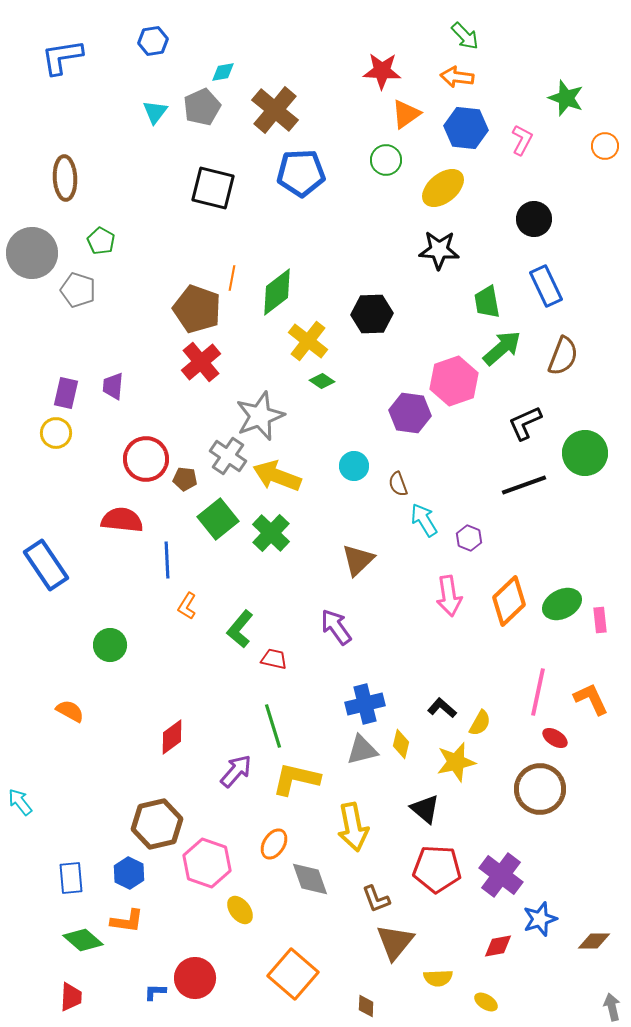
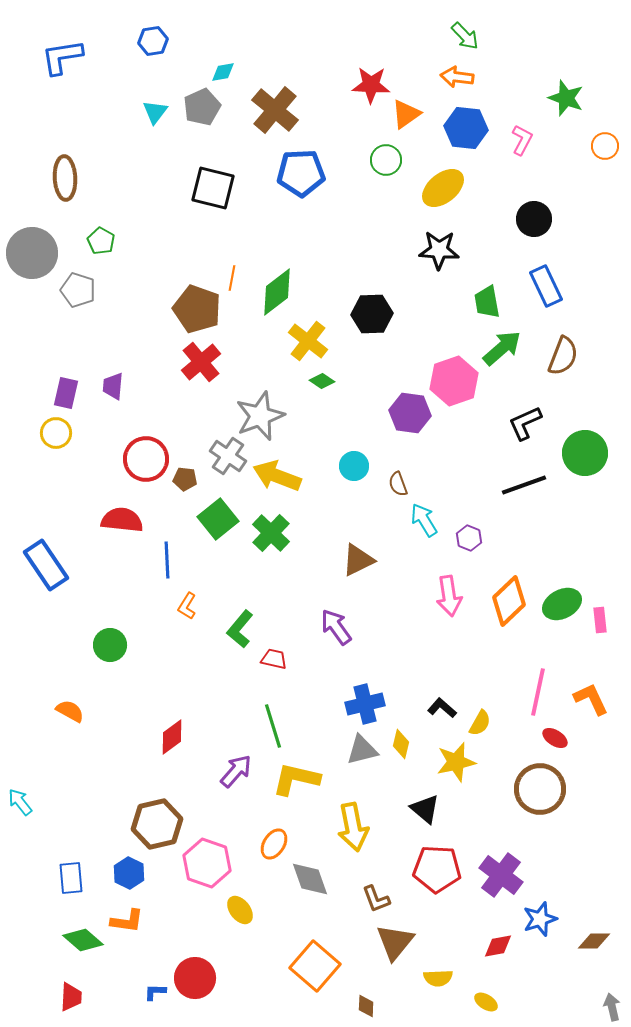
red star at (382, 71): moved 11 px left, 14 px down
brown triangle at (358, 560): rotated 18 degrees clockwise
orange square at (293, 974): moved 22 px right, 8 px up
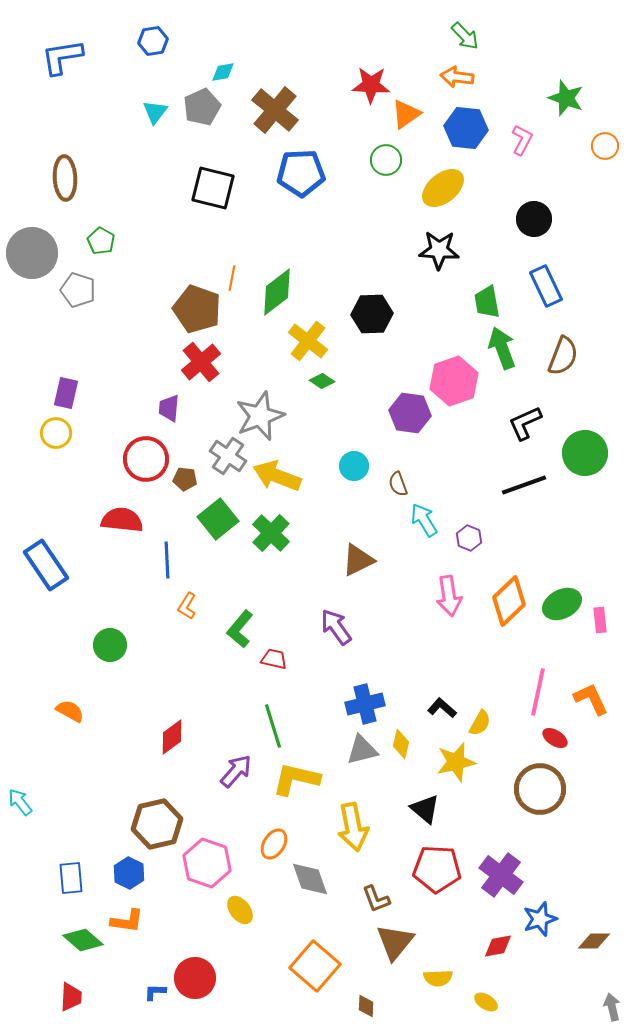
green arrow at (502, 348): rotated 69 degrees counterclockwise
purple trapezoid at (113, 386): moved 56 px right, 22 px down
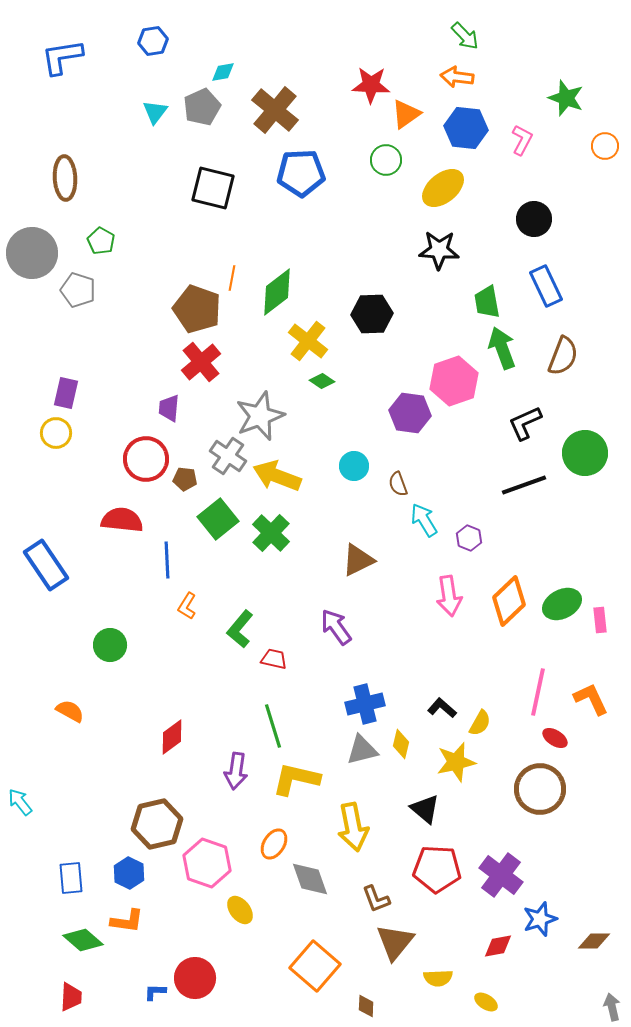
purple arrow at (236, 771): rotated 147 degrees clockwise
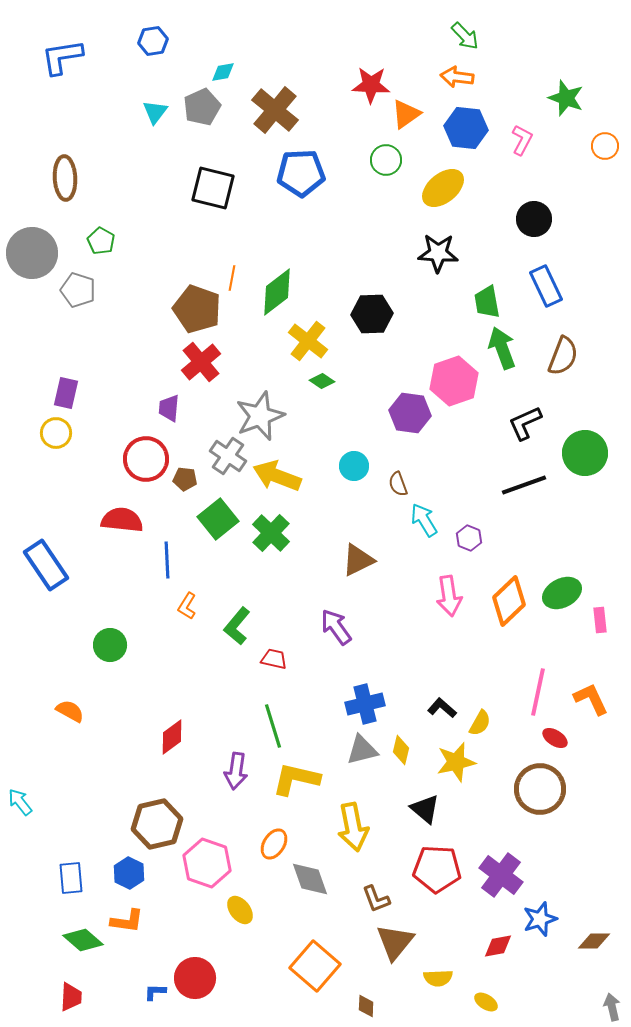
black star at (439, 250): moved 1 px left, 3 px down
green ellipse at (562, 604): moved 11 px up
green L-shape at (240, 629): moved 3 px left, 3 px up
yellow diamond at (401, 744): moved 6 px down
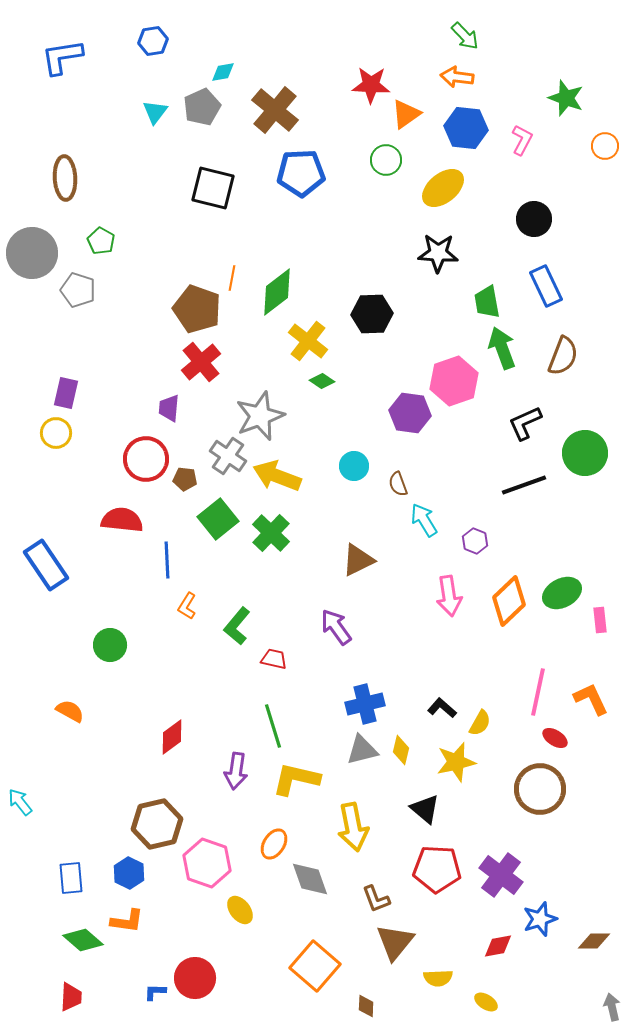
purple hexagon at (469, 538): moved 6 px right, 3 px down
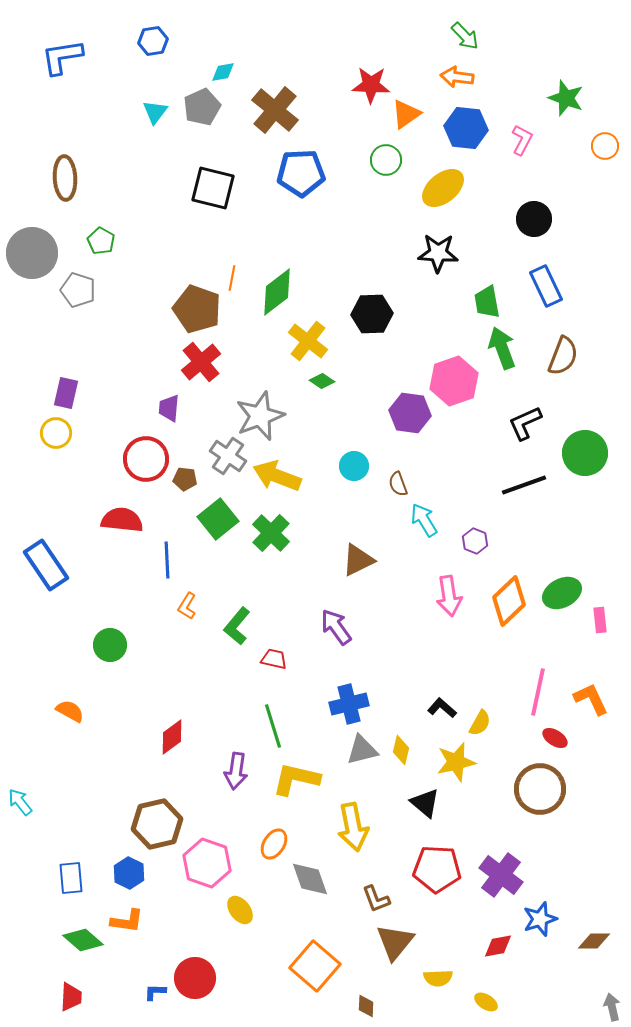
blue cross at (365, 704): moved 16 px left
black triangle at (425, 809): moved 6 px up
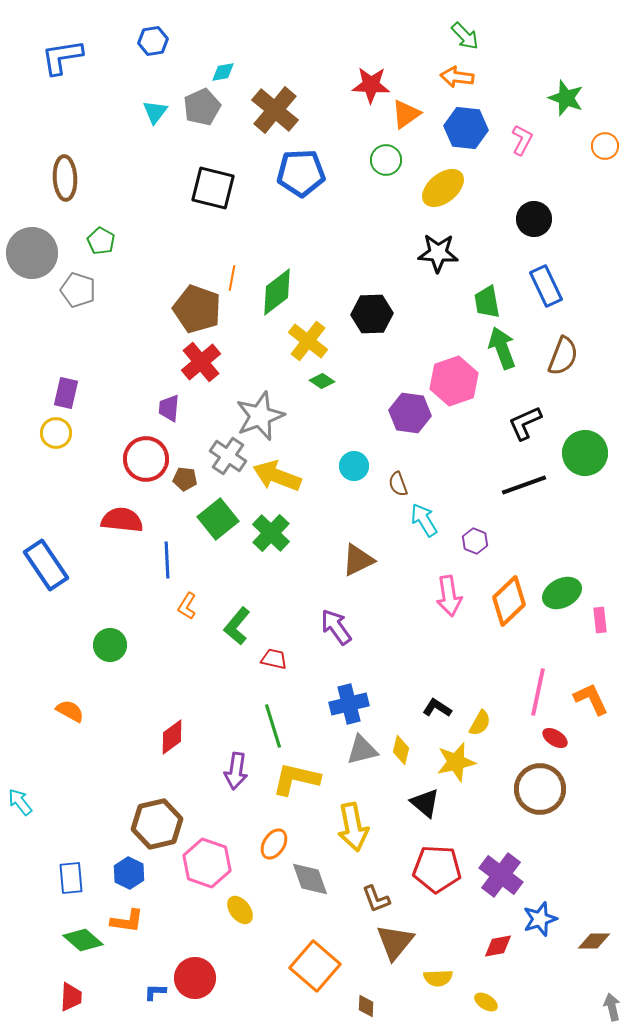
black L-shape at (442, 708): moved 5 px left; rotated 8 degrees counterclockwise
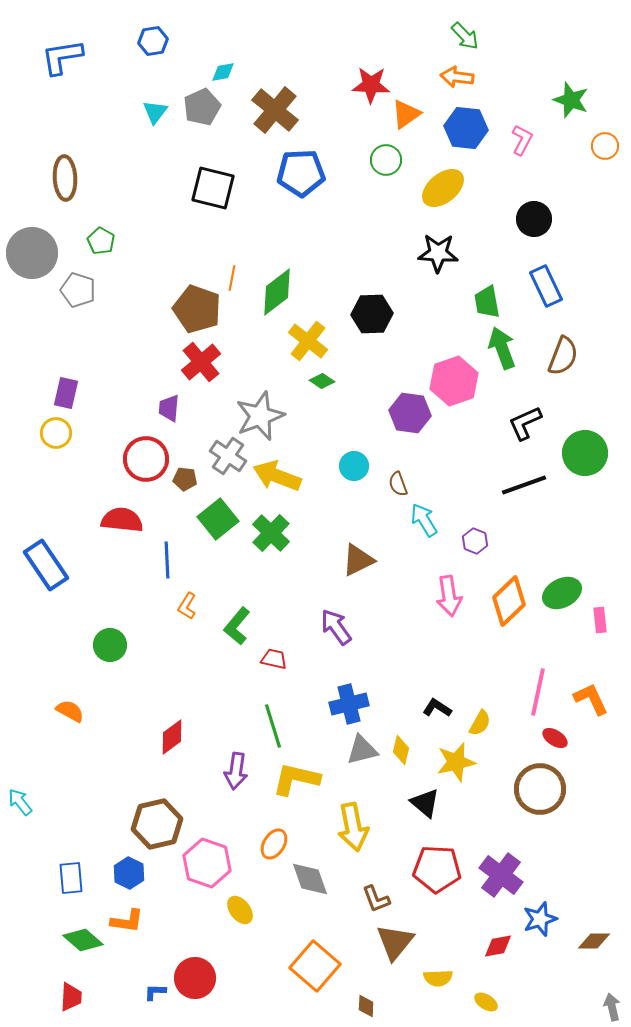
green star at (566, 98): moved 5 px right, 2 px down
